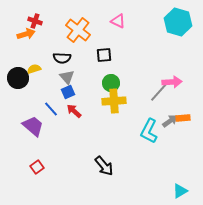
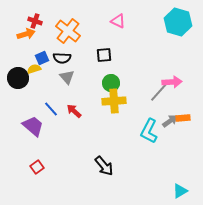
orange cross: moved 10 px left, 1 px down
blue square: moved 26 px left, 34 px up
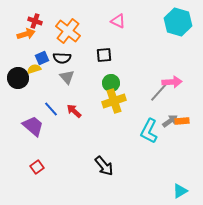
yellow cross: rotated 15 degrees counterclockwise
orange rectangle: moved 1 px left, 3 px down
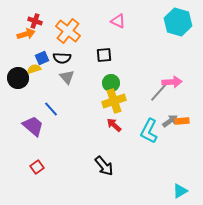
red arrow: moved 40 px right, 14 px down
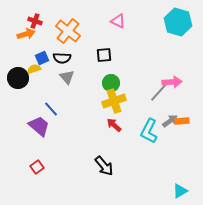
purple trapezoid: moved 6 px right
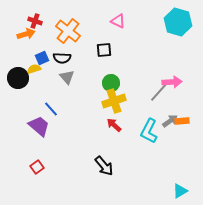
black square: moved 5 px up
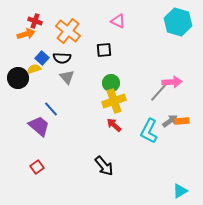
blue square: rotated 24 degrees counterclockwise
